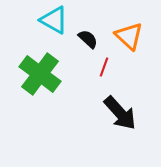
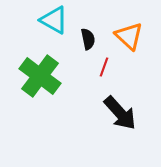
black semicircle: rotated 35 degrees clockwise
green cross: moved 2 px down
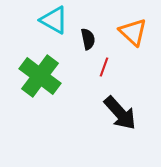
orange triangle: moved 4 px right, 4 px up
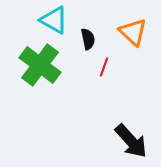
green cross: moved 11 px up
black arrow: moved 11 px right, 28 px down
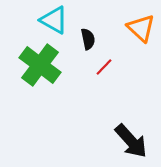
orange triangle: moved 8 px right, 4 px up
red line: rotated 24 degrees clockwise
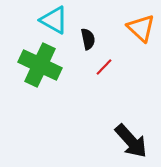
green cross: rotated 12 degrees counterclockwise
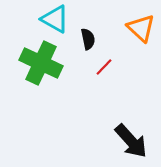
cyan triangle: moved 1 px right, 1 px up
green cross: moved 1 px right, 2 px up
